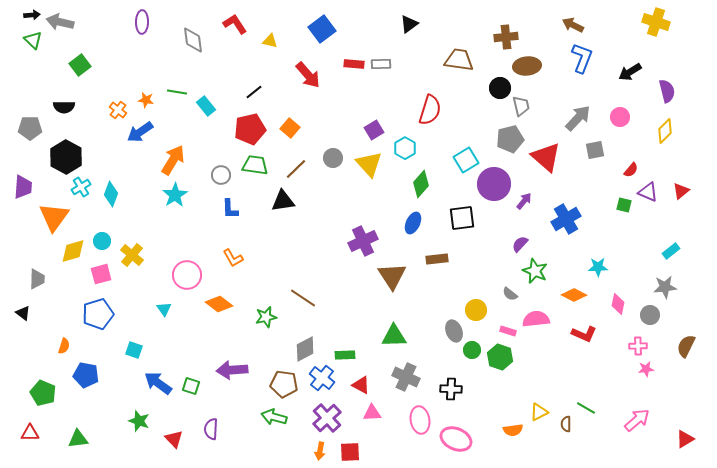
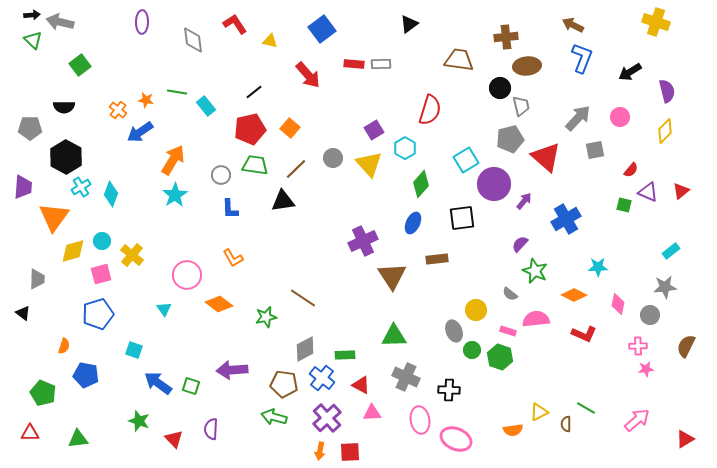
black cross at (451, 389): moved 2 px left, 1 px down
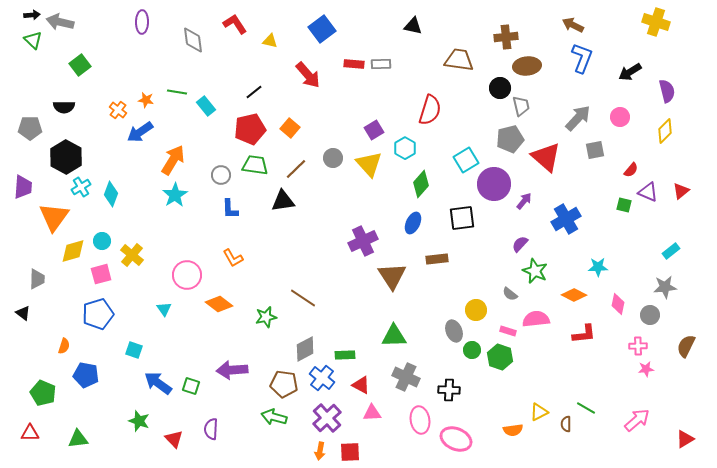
black triangle at (409, 24): moved 4 px right, 2 px down; rotated 48 degrees clockwise
red L-shape at (584, 334): rotated 30 degrees counterclockwise
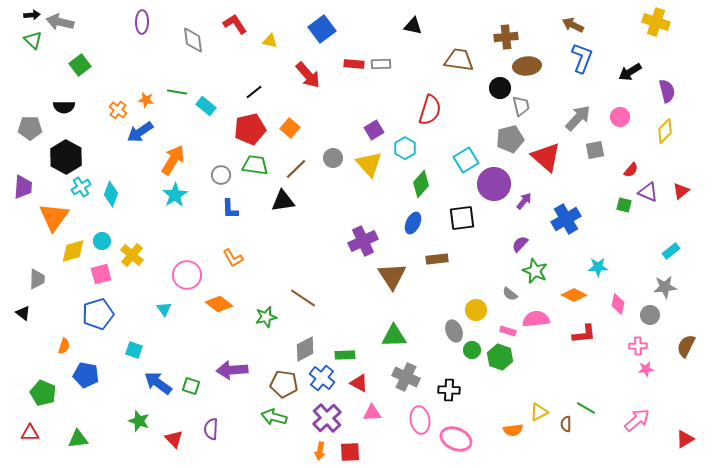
cyan rectangle at (206, 106): rotated 12 degrees counterclockwise
red triangle at (361, 385): moved 2 px left, 2 px up
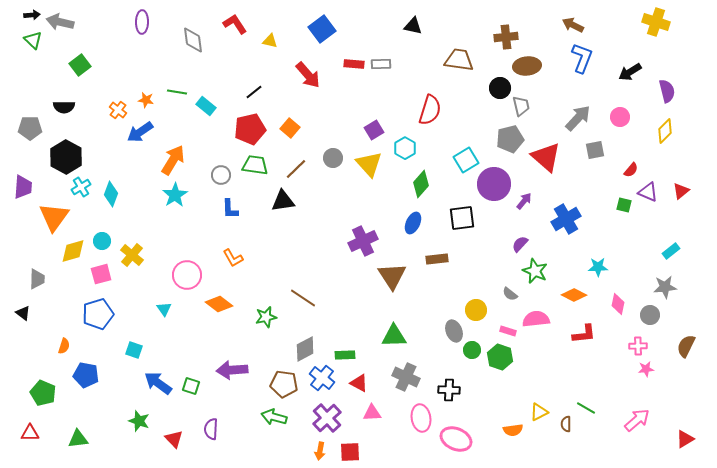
pink ellipse at (420, 420): moved 1 px right, 2 px up
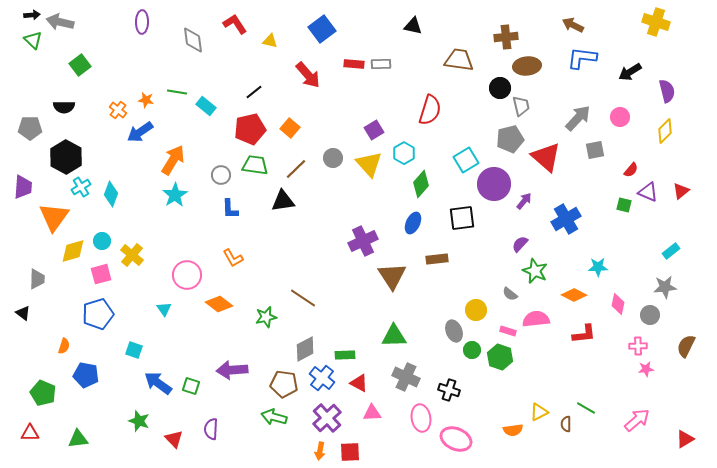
blue L-shape at (582, 58): rotated 104 degrees counterclockwise
cyan hexagon at (405, 148): moved 1 px left, 5 px down
black cross at (449, 390): rotated 15 degrees clockwise
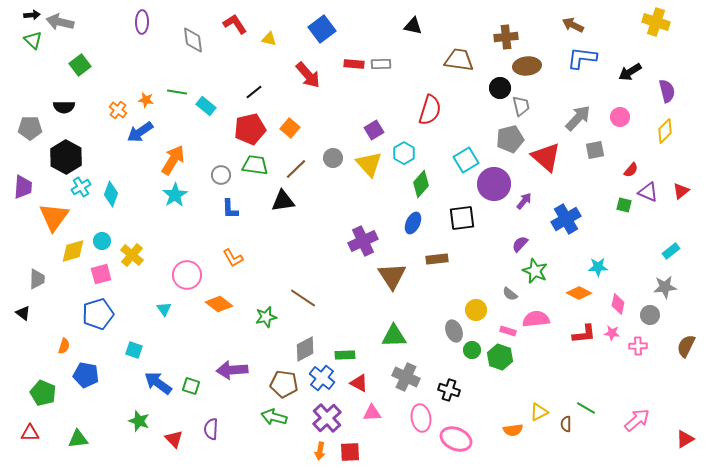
yellow triangle at (270, 41): moved 1 px left, 2 px up
orange diamond at (574, 295): moved 5 px right, 2 px up
pink star at (646, 369): moved 34 px left, 36 px up; rotated 14 degrees clockwise
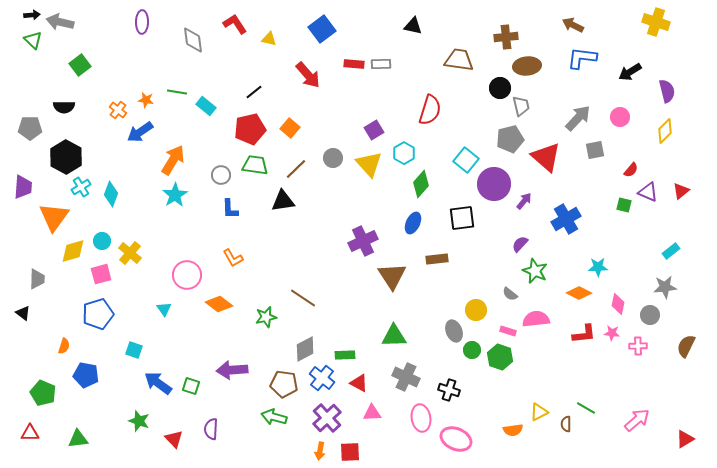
cyan square at (466, 160): rotated 20 degrees counterclockwise
yellow cross at (132, 255): moved 2 px left, 2 px up
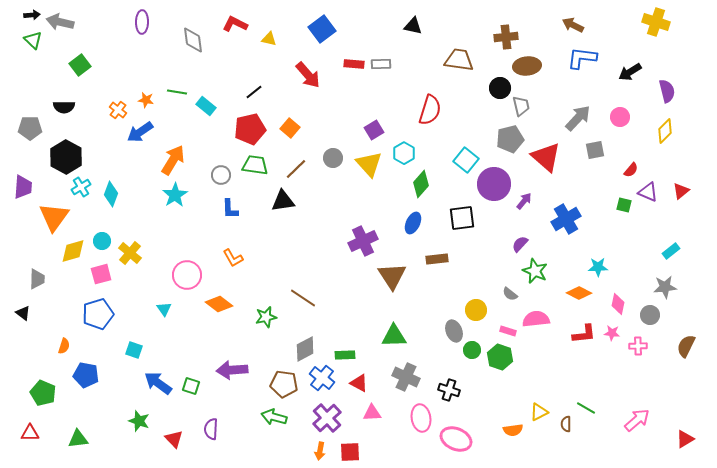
red L-shape at (235, 24): rotated 30 degrees counterclockwise
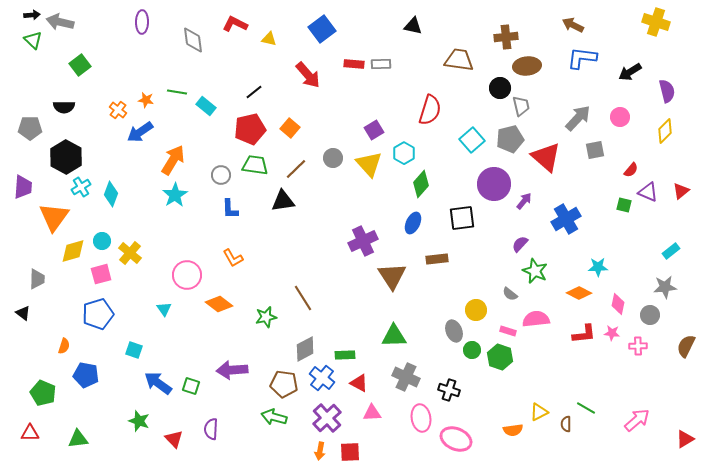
cyan square at (466, 160): moved 6 px right, 20 px up; rotated 10 degrees clockwise
brown line at (303, 298): rotated 24 degrees clockwise
